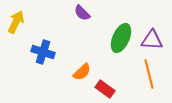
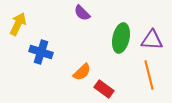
yellow arrow: moved 2 px right, 2 px down
green ellipse: rotated 12 degrees counterclockwise
blue cross: moved 2 px left
orange line: moved 1 px down
red rectangle: moved 1 px left
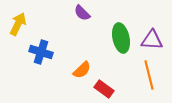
green ellipse: rotated 24 degrees counterclockwise
orange semicircle: moved 2 px up
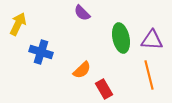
red rectangle: rotated 24 degrees clockwise
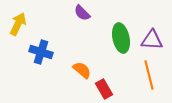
orange semicircle: rotated 96 degrees counterclockwise
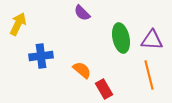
blue cross: moved 4 px down; rotated 25 degrees counterclockwise
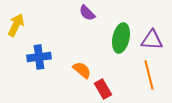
purple semicircle: moved 5 px right
yellow arrow: moved 2 px left, 1 px down
green ellipse: rotated 24 degrees clockwise
blue cross: moved 2 px left, 1 px down
red rectangle: moved 1 px left
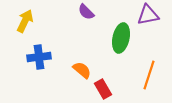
purple semicircle: moved 1 px left, 1 px up
yellow arrow: moved 9 px right, 4 px up
purple triangle: moved 4 px left, 25 px up; rotated 15 degrees counterclockwise
orange line: rotated 32 degrees clockwise
